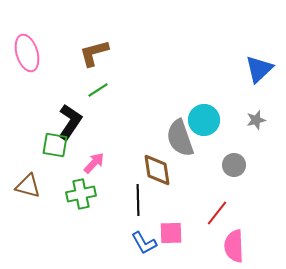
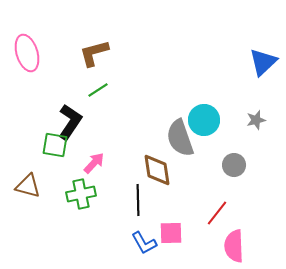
blue triangle: moved 4 px right, 7 px up
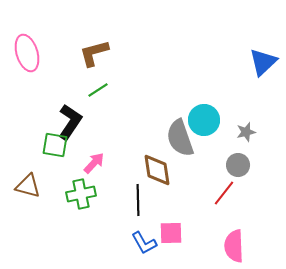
gray star: moved 10 px left, 12 px down
gray circle: moved 4 px right
red line: moved 7 px right, 20 px up
